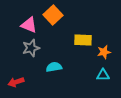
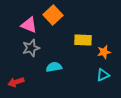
cyan triangle: rotated 24 degrees counterclockwise
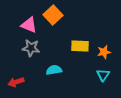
yellow rectangle: moved 3 px left, 6 px down
gray star: rotated 24 degrees clockwise
cyan semicircle: moved 3 px down
cyan triangle: rotated 32 degrees counterclockwise
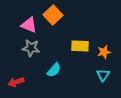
cyan semicircle: rotated 140 degrees clockwise
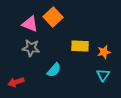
orange square: moved 2 px down
pink triangle: moved 1 px right, 1 px up
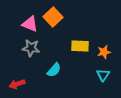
red arrow: moved 1 px right, 2 px down
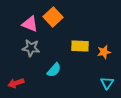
cyan triangle: moved 4 px right, 8 px down
red arrow: moved 1 px left, 1 px up
